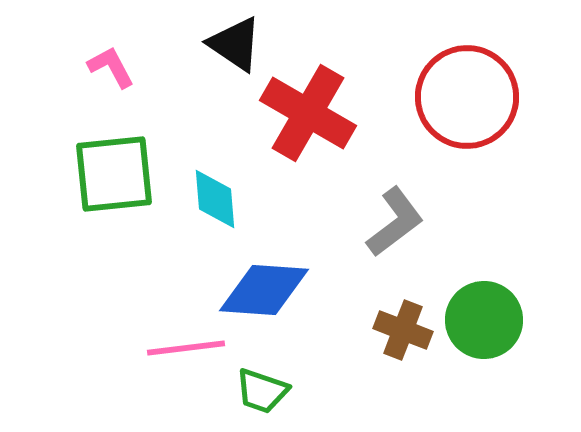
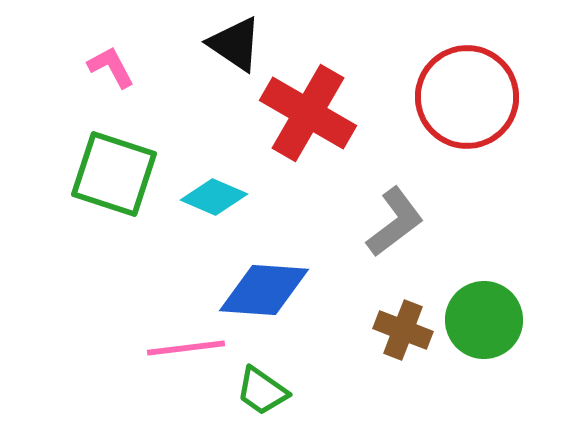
green square: rotated 24 degrees clockwise
cyan diamond: moved 1 px left, 2 px up; rotated 62 degrees counterclockwise
green trapezoid: rotated 16 degrees clockwise
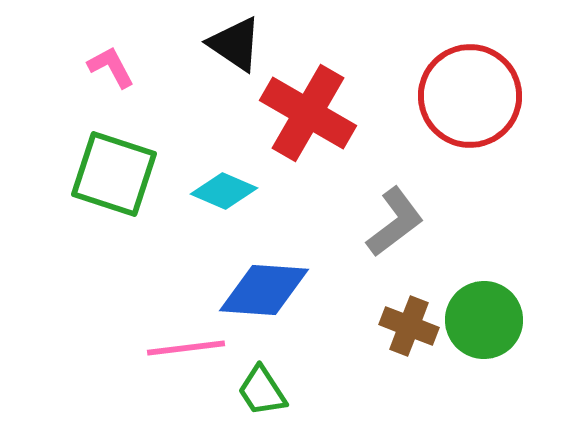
red circle: moved 3 px right, 1 px up
cyan diamond: moved 10 px right, 6 px up
brown cross: moved 6 px right, 4 px up
green trapezoid: rotated 22 degrees clockwise
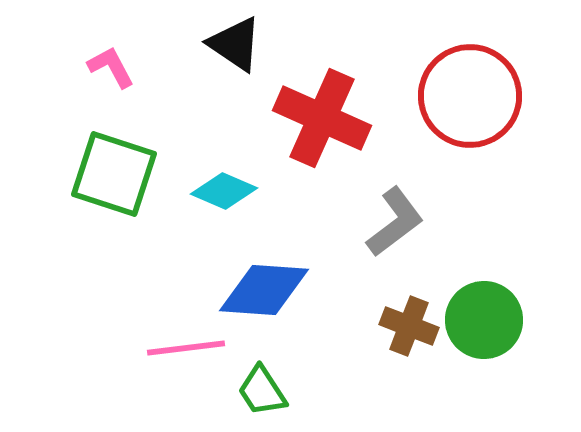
red cross: moved 14 px right, 5 px down; rotated 6 degrees counterclockwise
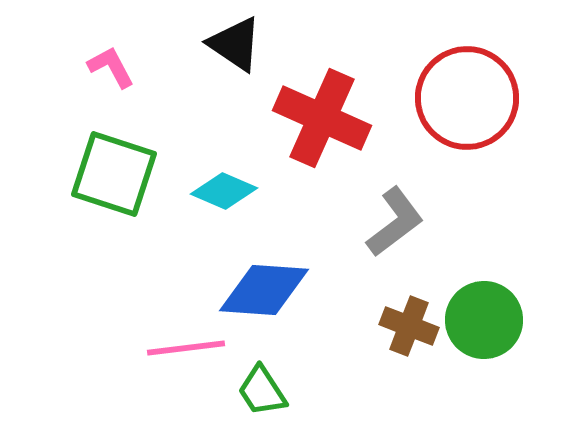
red circle: moved 3 px left, 2 px down
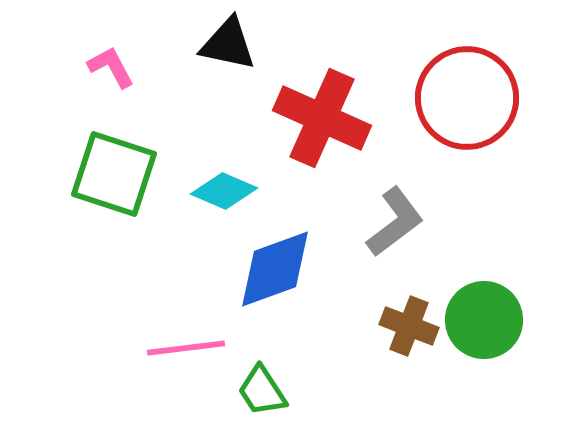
black triangle: moved 7 px left; rotated 22 degrees counterclockwise
blue diamond: moved 11 px right, 21 px up; rotated 24 degrees counterclockwise
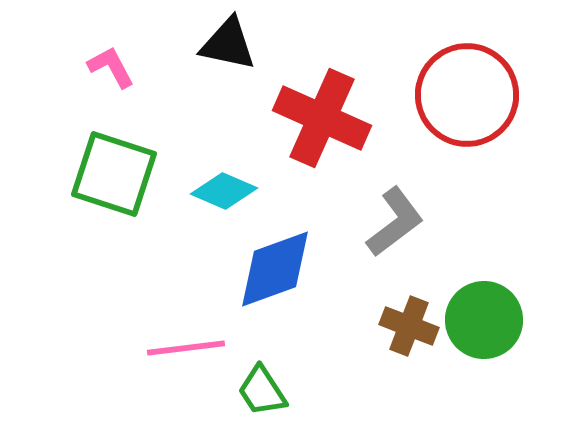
red circle: moved 3 px up
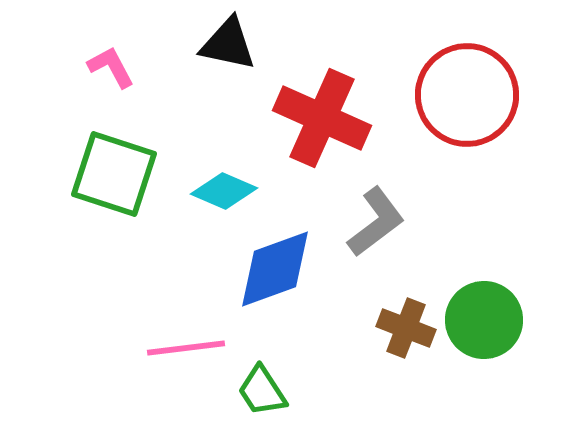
gray L-shape: moved 19 px left
brown cross: moved 3 px left, 2 px down
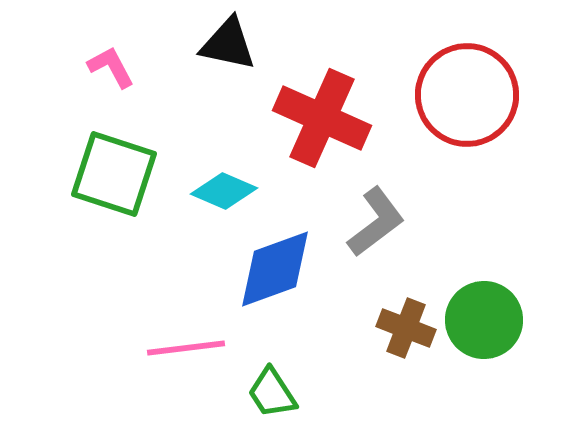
green trapezoid: moved 10 px right, 2 px down
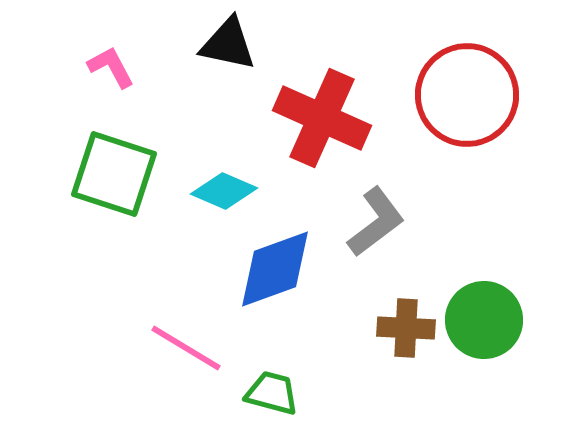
brown cross: rotated 18 degrees counterclockwise
pink line: rotated 38 degrees clockwise
green trapezoid: rotated 138 degrees clockwise
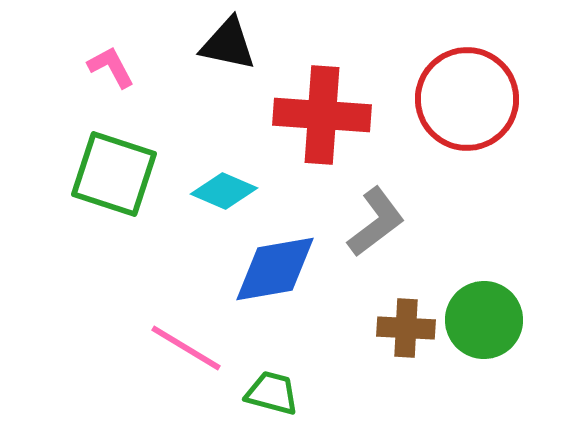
red circle: moved 4 px down
red cross: moved 3 px up; rotated 20 degrees counterclockwise
blue diamond: rotated 10 degrees clockwise
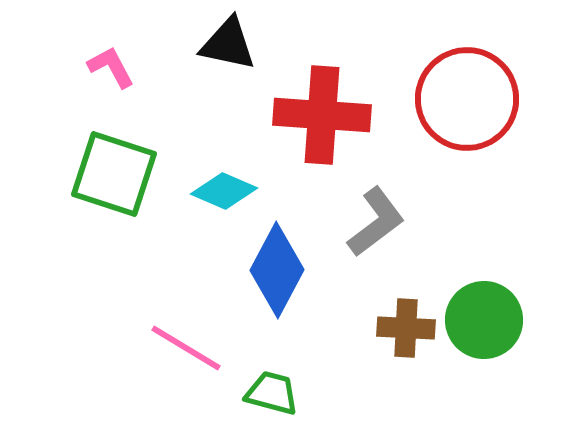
blue diamond: moved 2 px right, 1 px down; rotated 52 degrees counterclockwise
